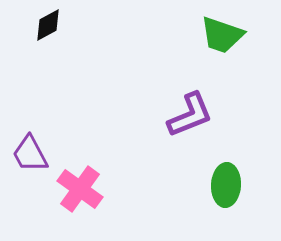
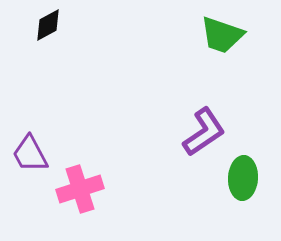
purple L-shape: moved 14 px right, 17 px down; rotated 12 degrees counterclockwise
green ellipse: moved 17 px right, 7 px up
pink cross: rotated 36 degrees clockwise
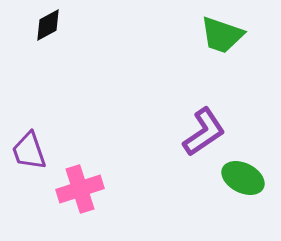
purple trapezoid: moved 1 px left, 3 px up; rotated 9 degrees clockwise
green ellipse: rotated 66 degrees counterclockwise
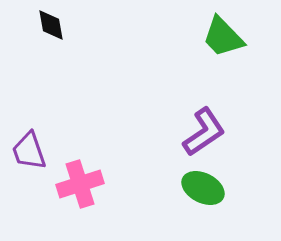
black diamond: moved 3 px right; rotated 72 degrees counterclockwise
green trapezoid: moved 1 px right, 2 px down; rotated 27 degrees clockwise
green ellipse: moved 40 px left, 10 px down
pink cross: moved 5 px up
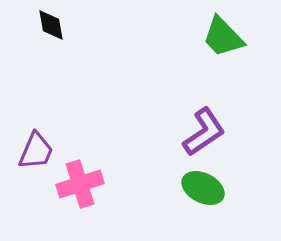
purple trapezoid: moved 7 px right; rotated 138 degrees counterclockwise
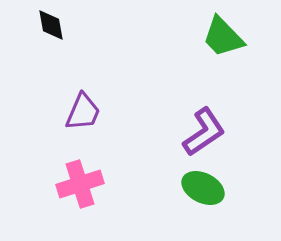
purple trapezoid: moved 47 px right, 39 px up
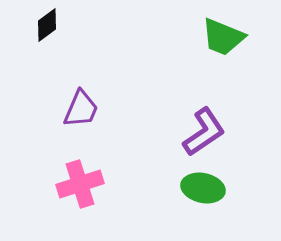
black diamond: moved 4 px left; rotated 64 degrees clockwise
green trapezoid: rotated 24 degrees counterclockwise
purple trapezoid: moved 2 px left, 3 px up
green ellipse: rotated 15 degrees counterclockwise
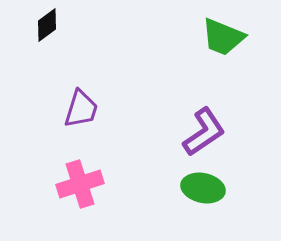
purple trapezoid: rotated 6 degrees counterclockwise
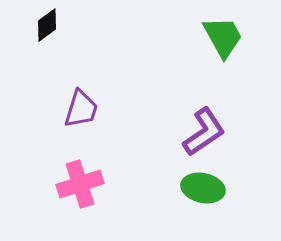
green trapezoid: rotated 141 degrees counterclockwise
